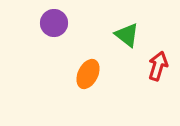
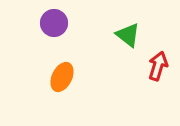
green triangle: moved 1 px right
orange ellipse: moved 26 px left, 3 px down
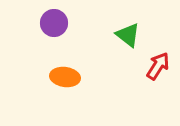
red arrow: rotated 16 degrees clockwise
orange ellipse: moved 3 px right; rotated 72 degrees clockwise
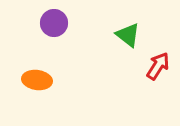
orange ellipse: moved 28 px left, 3 px down
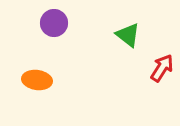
red arrow: moved 4 px right, 2 px down
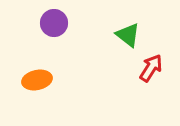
red arrow: moved 11 px left
orange ellipse: rotated 20 degrees counterclockwise
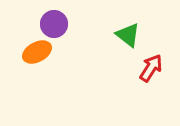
purple circle: moved 1 px down
orange ellipse: moved 28 px up; rotated 16 degrees counterclockwise
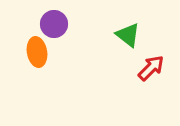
orange ellipse: rotated 72 degrees counterclockwise
red arrow: rotated 12 degrees clockwise
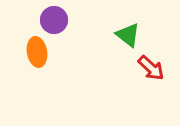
purple circle: moved 4 px up
red arrow: rotated 88 degrees clockwise
